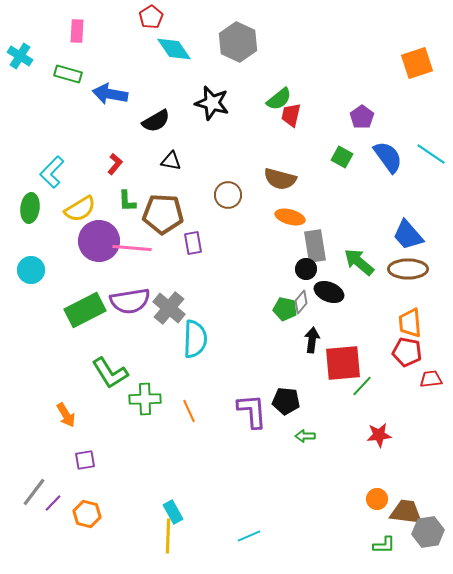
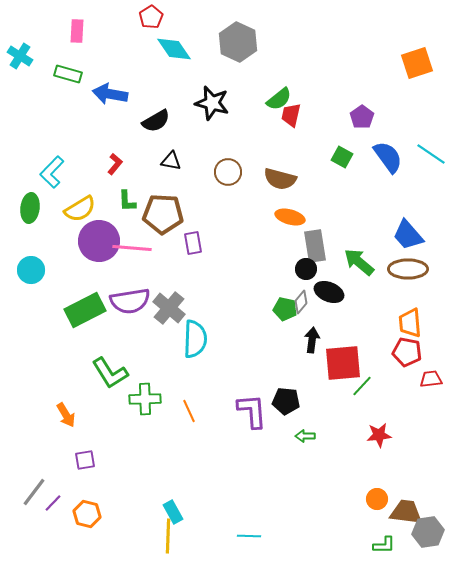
brown circle at (228, 195): moved 23 px up
cyan line at (249, 536): rotated 25 degrees clockwise
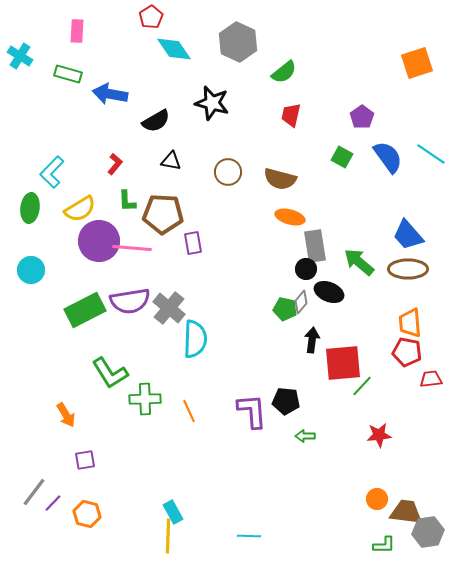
green semicircle at (279, 99): moved 5 px right, 27 px up
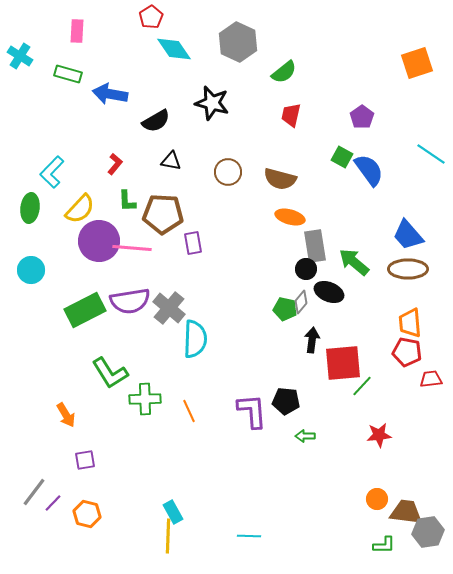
blue semicircle at (388, 157): moved 19 px left, 13 px down
yellow semicircle at (80, 209): rotated 16 degrees counterclockwise
green arrow at (359, 262): moved 5 px left
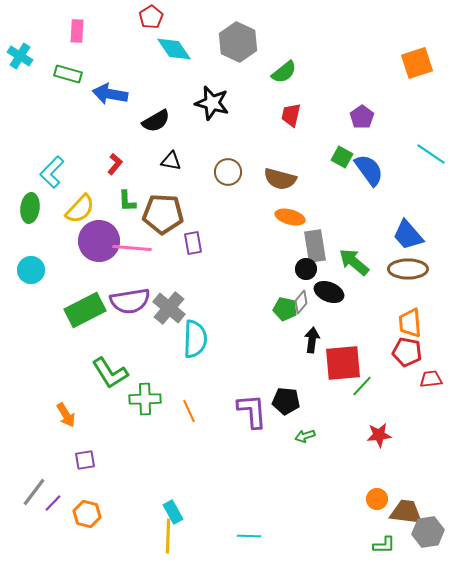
green arrow at (305, 436): rotated 18 degrees counterclockwise
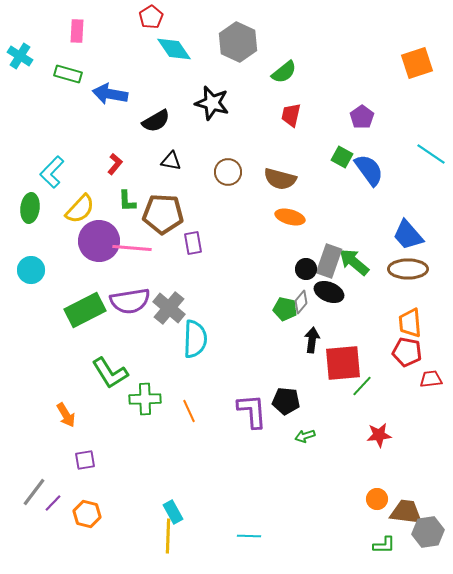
gray rectangle at (315, 246): moved 14 px right, 15 px down; rotated 28 degrees clockwise
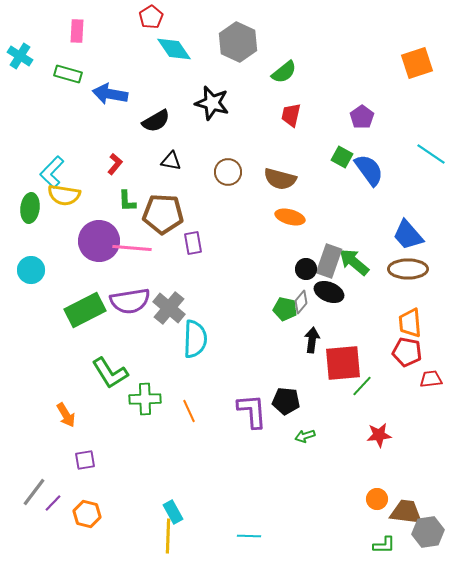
yellow semicircle at (80, 209): moved 16 px left, 14 px up; rotated 56 degrees clockwise
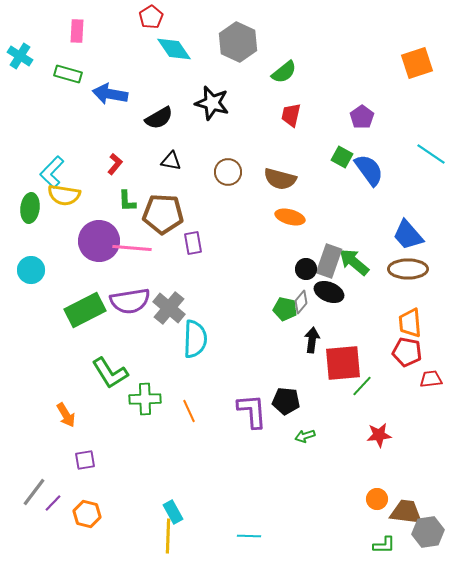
black semicircle at (156, 121): moved 3 px right, 3 px up
